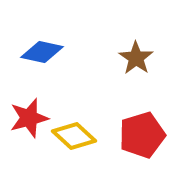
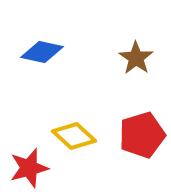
red star: moved 50 px down
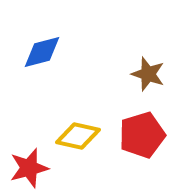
blue diamond: rotated 27 degrees counterclockwise
brown star: moved 12 px right, 16 px down; rotated 16 degrees counterclockwise
yellow diamond: moved 4 px right; rotated 30 degrees counterclockwise
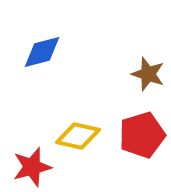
red star: moved 3 px right, 1 px up
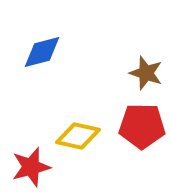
brown star: moved 2 px left, 1 px up
red pentagon: moved 9 px up; rotated 18 degrees clockwise
red star: moved 1 px left
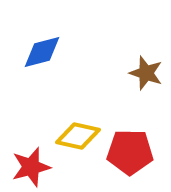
red pentagon: moved 12 px left, 26 px down
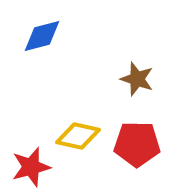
blue diamond: moved 16 px up
brown star: moved 9 px left, 6 px down
red pentagon: moved 7 px right, 8 px up
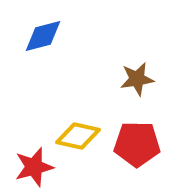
blue diamond: moved 1 px right
brown star: rotated 28 degrees counterclockwise
red star: moved 3 px right
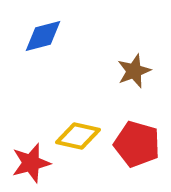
brown star: moved 3 px left, 8 px up; rotated 12 degrees counterclockwise
red pentagon: rotated 15 degrees clockwise
red star: moved 3 px left, 4 px up
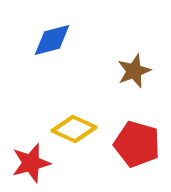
blue diamond: moved 9 px right, 4 px down
yellow diamond: moved 4 px left, 7 px up; rotated 12 degrees clockwise
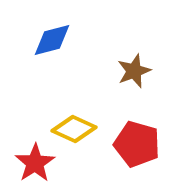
red star: moved 4 px right; rotated 18 degrees counterclockwise
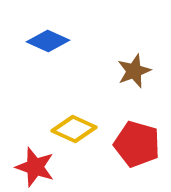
blue diamond: moved 4 px left, 1 px down; rotated 39 degrees clockwise
red star: moved 4 px down; rotated 21 degrees counterclockwise
